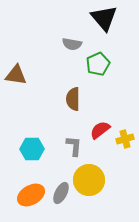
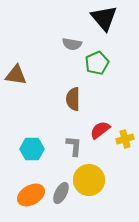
green pentagon: moved 1 px left, 1 px up
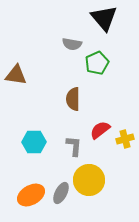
cyan hexagon: moved 2 px right, 7 px up
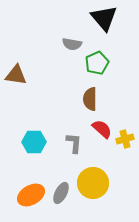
brown semicircle: moved 17 px right
red semicircle: moved 2 px right, 1 px up; rotated 80 degrees clockwise
gray L-shape: moved 3 px up
yellow circle: moved 4 px right, 3 px down
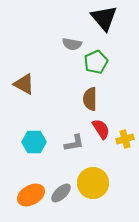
green pentagon: moved 1 px left, 1 px up
brown triangle: moved 8 px right, 9 px down; rotated 20 degrees clockwise
red semicircle: moved 1 px left; rotated 15 degrees clockwise
gray L-shape: rotated 75 degrees clockwise
gray ellipse: rotated 20 degrees clockwise
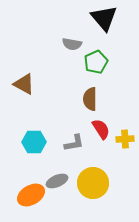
yellow cross: rotated 12 degrees clockwise
gray ellipse: moved 4 px left, 12 px up; rotated 20 degrees clockwise
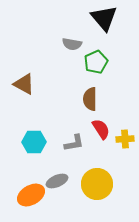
yellow circle: moved 4 px right, 1 px down
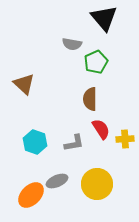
brown triangle: rotated 15 degrees clockwise
cyan hexagon: moved 1 px right; rotated 20 degrees clockwise
orange ellipse: rotated 16 degrees counterclockwise
